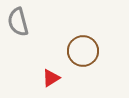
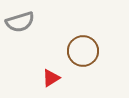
gray semicircle: moved 2 px right; rotated 92 degrees counterclockwise
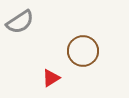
gray semicircle: rotated 16 degrees counterclockwise
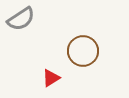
gray semicircle: moved 1 px right, 3 px up
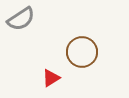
brown circle: moved 1 px left, 1 px down
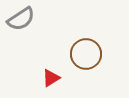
brown circle: moved 4 px right, 2 px down
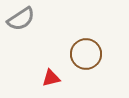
red triangle: rotated 18 degrees clockwise
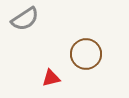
gray semicircle: moved 4 px right
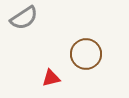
gray semicircle: moved 1 px left, 1 px up
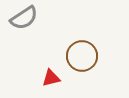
brown circle: moved 4 px left, 2 px down
